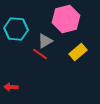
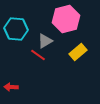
red line: moved 2 px left, 1 px down
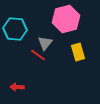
cyan hexagon: moved 1 px left
gray triangle: moved 2 px down; rotated 21 degrees counterclockwise
yellow rectangle: rotated 66 degrees counterclockwise
red arrow: moved 6 px right
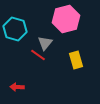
cyan hexagon: rotated 10 degrees clockwise
yellow rectangle: moved 2 px left, 8 px down
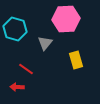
pink hexagon: rotated 12 degrees clockwise
red line: moved 12 px left, 14 px down
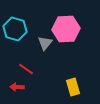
pink hexagon: moved 10 px down
yellow rectangle: moved 3 px left, 27 px down
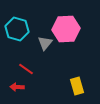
cyan hexagon: moved 2 px right
yellow rectangle: moved 4 px right, 1 px up
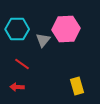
cyan hexagon: rotated 15 degrees counterclockwise
gray triangle: moved 2 px left, 3 px up
red line: moved 4 px left, 5 px up
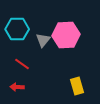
pink hexagon: moved 6 px down
